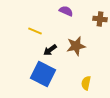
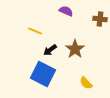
brown star: moved 1 px left, 3 px down; rotated 24 degrees counterclockwise
yellow semicircle: rotated 56 degrees counterclockwise
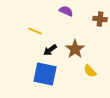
blue square: moved 2 px right; rotated 15 degrees counterclockwise
yellow semicircle: moved 4 px right, 12 px up
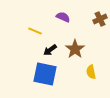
purple semicircle: moved 3 px left, 6 px down
brown cross: rotated 32 degrees counterclockwise
yellow semicircle: moved 1 px right, 1 px down; rotated 32 degrees clockwise
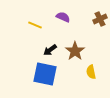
yellow line: moved 6 px up
brown star: moved 2 px down
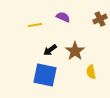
yellow line: rotated 32 degrees counterclockwise
blue square: moved 1 px down
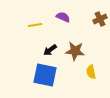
brown star: rotated 30 degrees counterclockwise
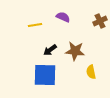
brown cross: moved 2 px down
blue square: rotated 10 degrees counterclockwise
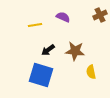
brown cross: moved 6 px up
black arrow: moved 2 px left
blue square: moved 4 px left; rotated 15 degrees clockwise
